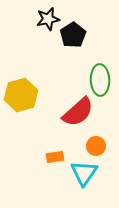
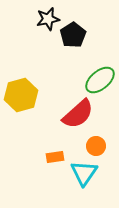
green ellipse: rotated 52 degrees clockwise
red semicircle: moved 2 px down
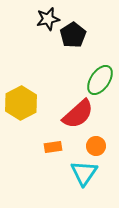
green ellipse: rotated 16 degrees counterclockwise
yellow hexagon: moved 8 px down; rotated 12 degrees counterclockwise
orange rectangle: moved 2 px left, 10 px up
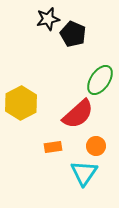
black pentagon: moved 1 px up; rotated 15 degrees counterclockwise
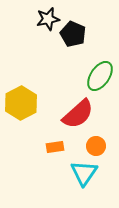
green ellipse: moved 4 px up
orange rectangle: moved 2 px right
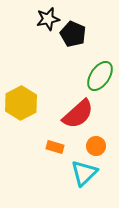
orange rectangle: rotated 24 degrees clockwise
cyan triangle: rotated 12 degrees clockwise
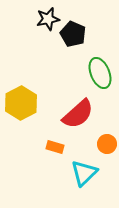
green ellipse: moved 3 px up; rotated 56 degrees counterclockwise
orange circle: moved 11 px right, 2 px up
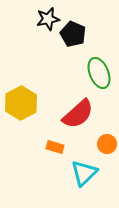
green ellipse: moved 1 px left
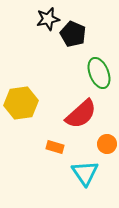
yellow hexagon: rotated 20 degrees clockwise
red semicircle: moved 3 px right
cyan triangle: moved 1 px right; rotated 20 degrees counterclockwise
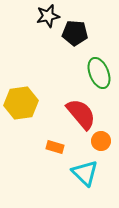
black star: moved 3 px up
black pentagon: moved 2 px right, 1 px up; rotated 20 degrees counterclockwise
red semicircle: rotated 88 degrees counterclockwise
orange circle: moved 6 px left, 3 px up
cyan triangle: rotated 12 degrees counterclockwise
